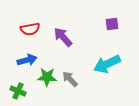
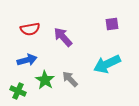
green star: moved 2 px left, 3 px down; rotated 30 degrees clockwise
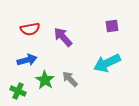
purple square: moved 2 px down
cyan arrow: moved 1 px up
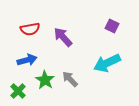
purple square: rotated 32 degrees clockwise
green cross: rotated 21 degrees clockwise
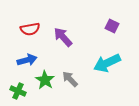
green cross: rotated 21 degrees counterclockwise
